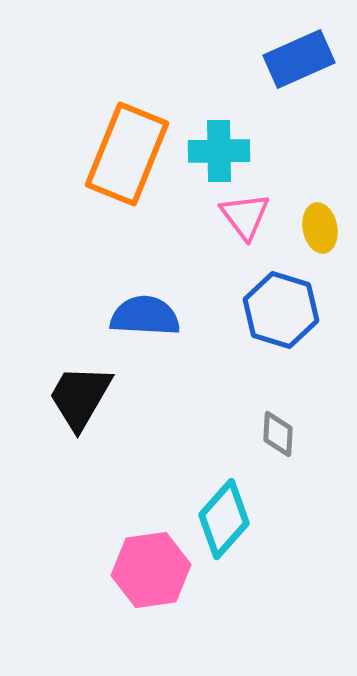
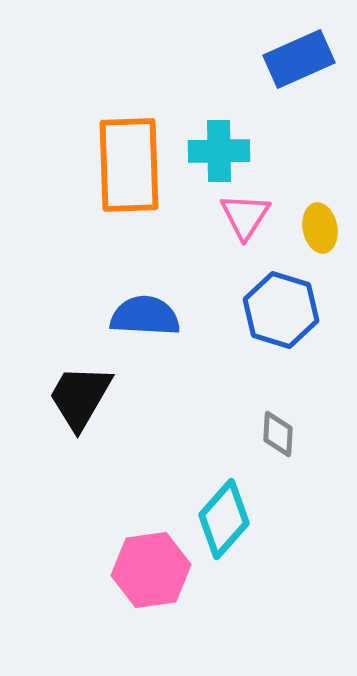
orange rectangle: moved 2 px right, 11 px down; rotated 24 degrees counterclockwise
pink triangle: rotated 10 degrees clockwise
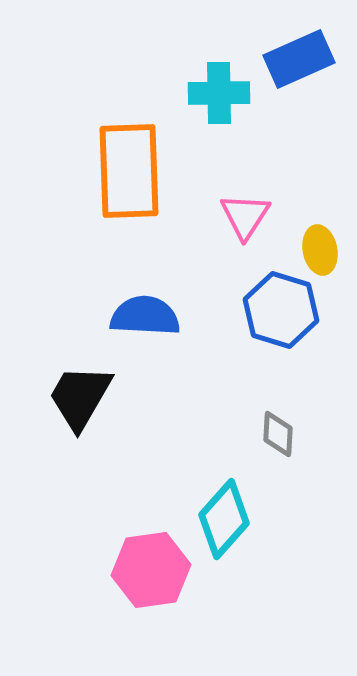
cyan cross: moved 58 px up
orange rectangle: moved 6 px down
yellow ellipse: moved 22 px down
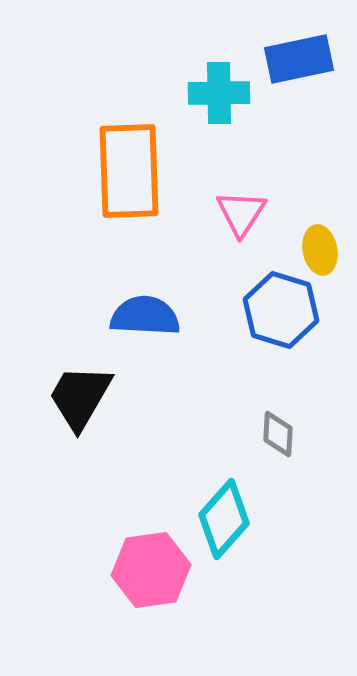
blue rectangle: rotated 12 degrees clockwise
pink triangle: moved 4 px left, 3 px up
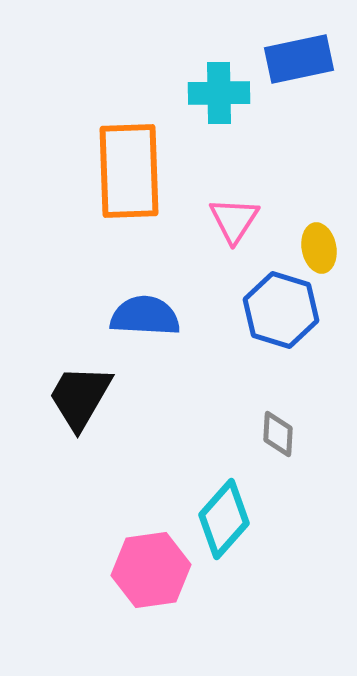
pink triangle: moved 7 px left, 7 px down
yellow ellipse: moved 1 px left, 2 px up
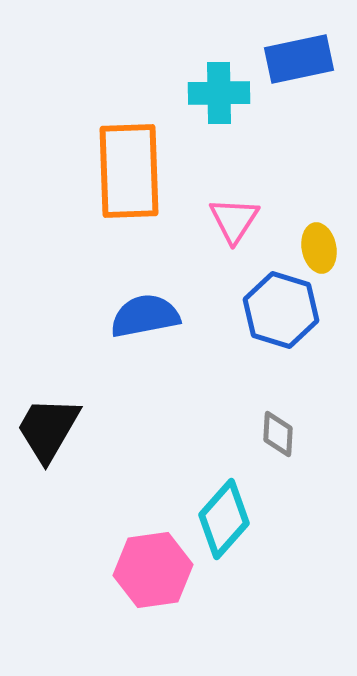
blue semicircle: rotated 14 degrees counterclockwise
black trapezoid: moved 32 px left, 32 px down
pink hexagon: moved 2 px right
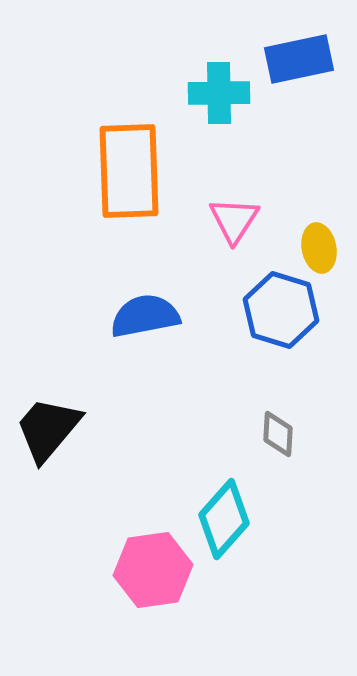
black trapezoid: rotated 10 degrees clockwise
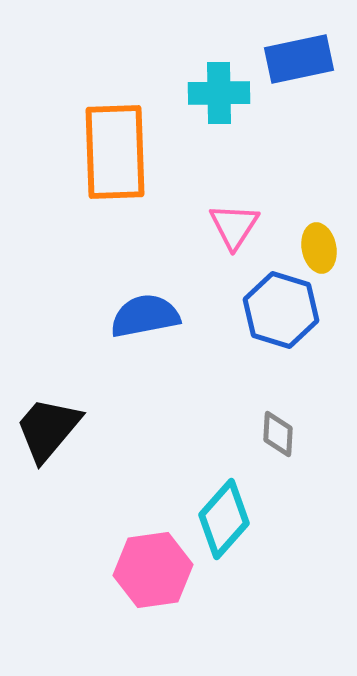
orange rectangle: moved 14 px left, 19 px up
pink triangle: moved 6 px down
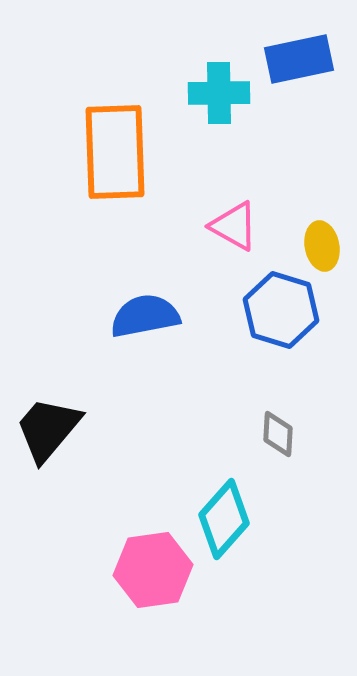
pink triangle: rotated 34 degrees counterclockwise
yellow ellipse: moved 3 px right, 2 px up
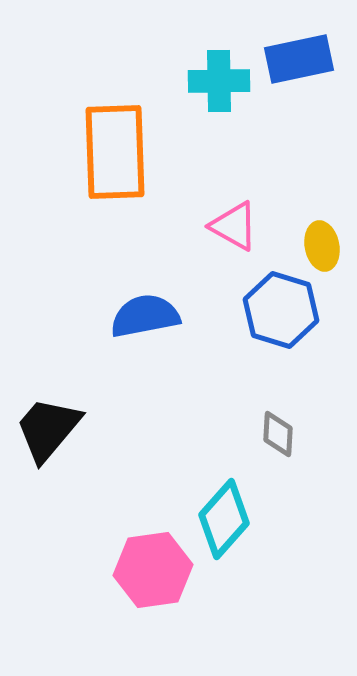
cyan cross: moved 12 px up
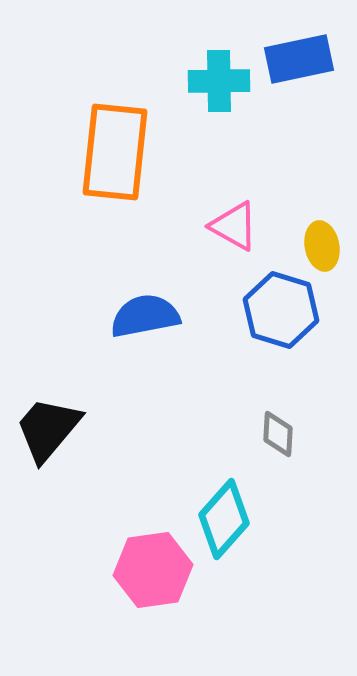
orange rectangle: rotated 8 degrees clockwise
